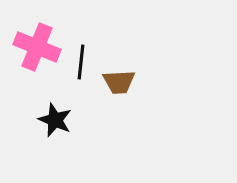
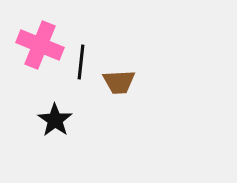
pink cross: moved 3 px right, 2 px up
black star: rotated 12 degrees clockwise
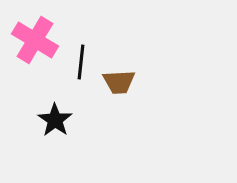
pink cross: moved 5 px left, 5 px up; rotated 9 degrees clockwise
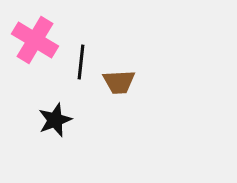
black star: rotated 16 degrees clockwise
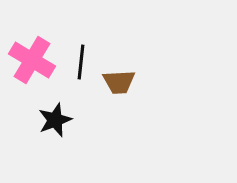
pink cross: moved 3 px left, 20 px down
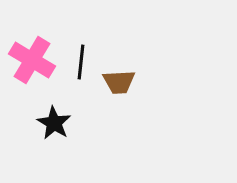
black star: moved 1 px left, 3 px down; rotated 20 degrees counterclockwise
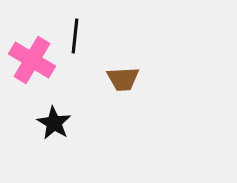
black line: moved 6 px left, 26 px up
brown trapezoid: moved 4 px right, 3 px up
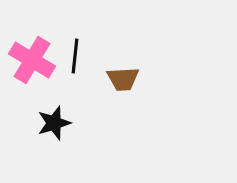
black line: moved 20 px down
black star: rotated 24 degrees clockwise
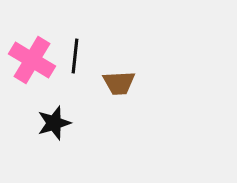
brown trapezoid: moved 4 px left, 4 px down
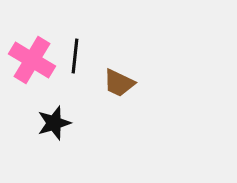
brown trapezoid: rotated 28 degrees clockwise
